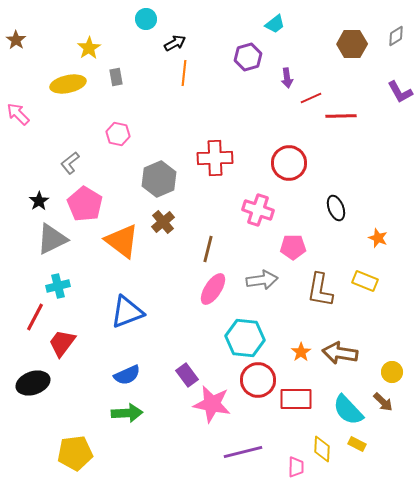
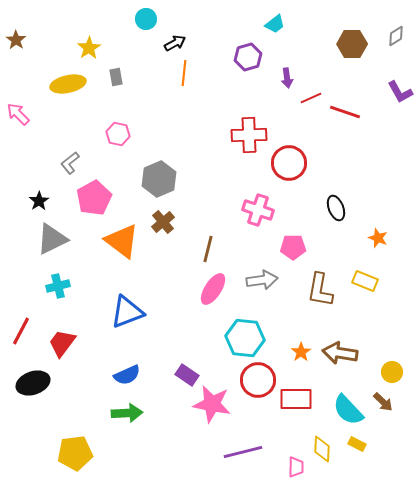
red line at (341, 116): moved 4 px right, 4 px up; rotated 20 degrees clockwise
red cross at (215, 158): moved 34 px right, 23 px up
pink pentagon at (85, 204): moved 9 px right, 6 px up; rotated 12 degrees clockwise
red line at (35, 317): moved 14 px left, 14 px down
purple rectangle at (187, 375): rotated 20 degrees counterclockwise
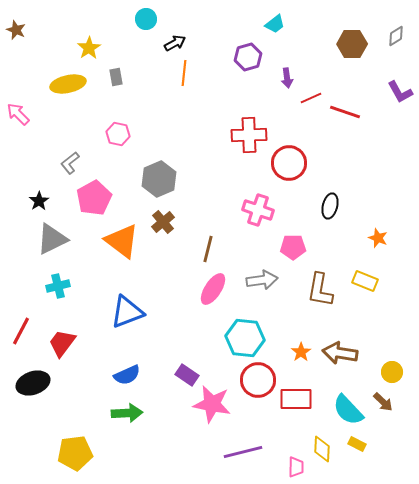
brown star at (16, 40): moved 10 px up; rotated 12 degrees counterclockwise
black ellipse at (336, 208): moved 6 px left, 2 px up; rotated 35 degrees clockwise
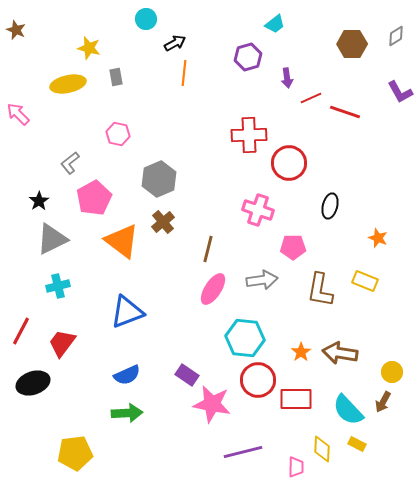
yellow star at (89, 48): rotated 25 degrees counterclockwise
brown arrow at (383, 402): rotated 75 degrees clockwise
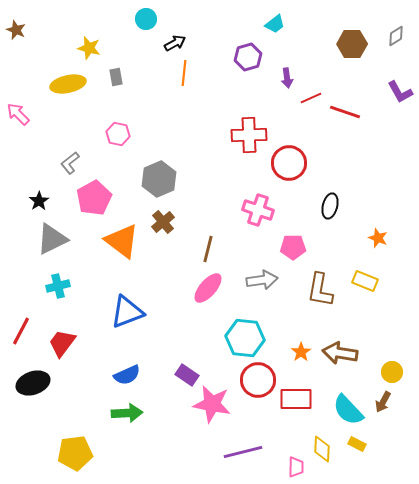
pink ellipse at (213, 289): moved 5 px left, 1 px up; rotated 8 degrees clockwise
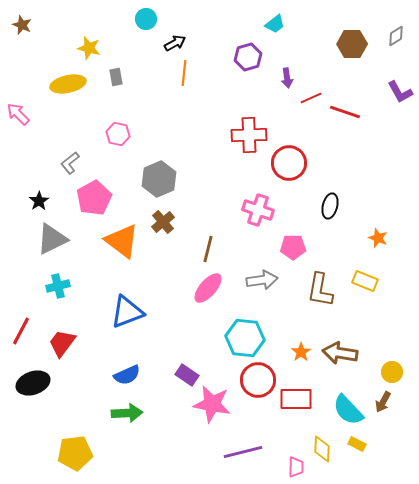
brown star at (16, 30): moved 6 px right, 5 px up
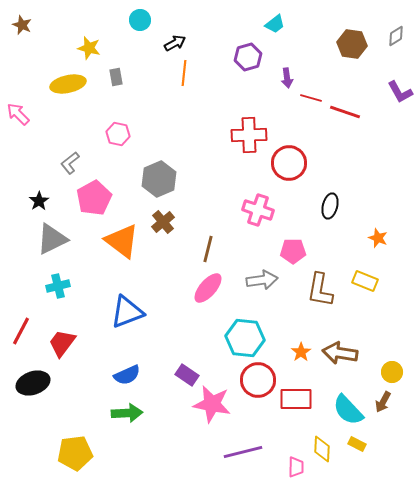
cyan circle at (146, 19): moved 6 px left, 1 px down
brown hexagon at (352, 44): rotated 8 degrees clockwise
red line at (311, 98): rotated 40 degrees clockwise
pink pentagon at (293, 247): moved 4 px down
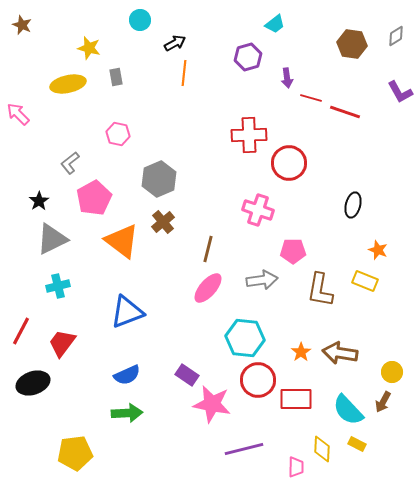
black ellipse at (330, 206): moved 23 px right, 1 px up
orange star at (378, 238): moved 12 px down
purple line at (243, 452): moved 1 px right, 3 px up
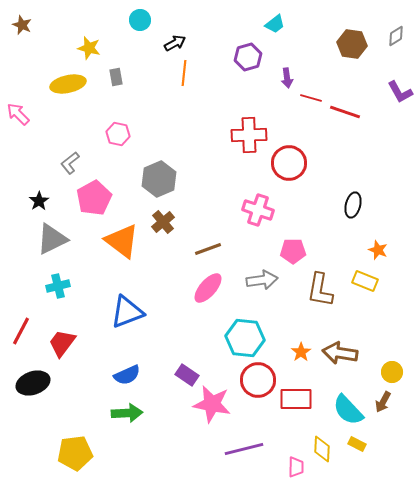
brown line at (208, 249): rotated 56 degrees clockwise
